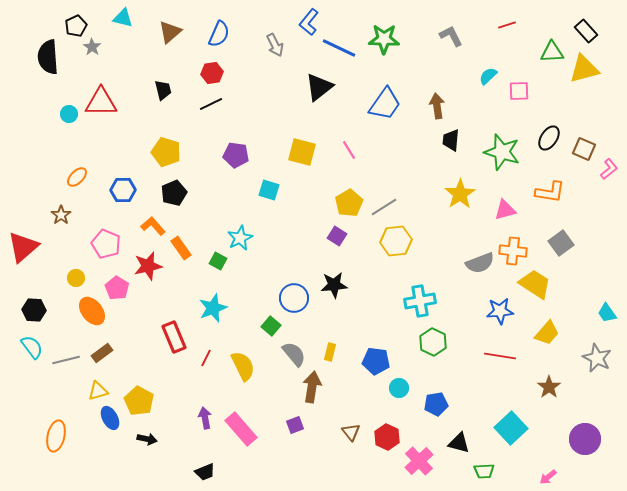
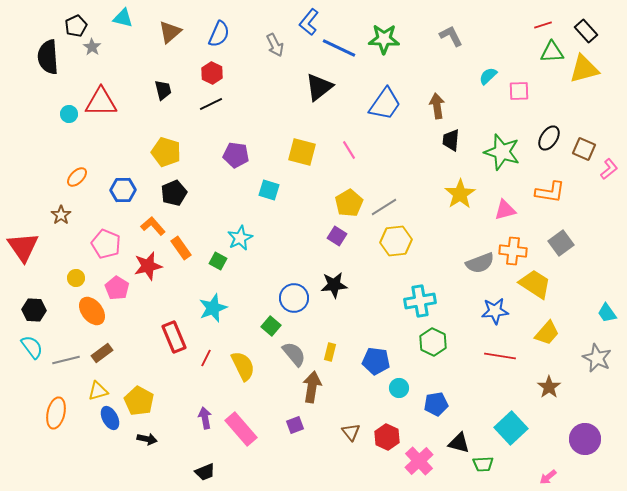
red line at (507, 25): moved 36 px right
red hexagon at (212, 73): rotated 25 degrees counterclockwise
red triangle at (23, 247): rotated 24 degrees counterclockwise
blue star at (500, 311): moved 5 px left
orange ellipse at (56, 436): moved 23 px up
green trapezoid at (484, 471): moved 1 px left, 7 px up
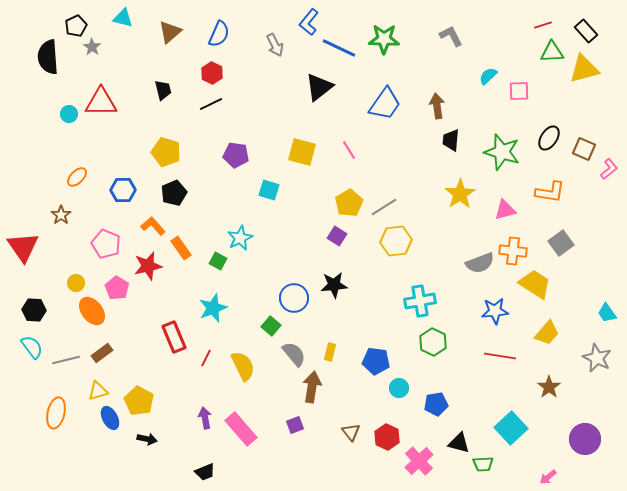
yellow circle at (76, 278): moved 5 px down
